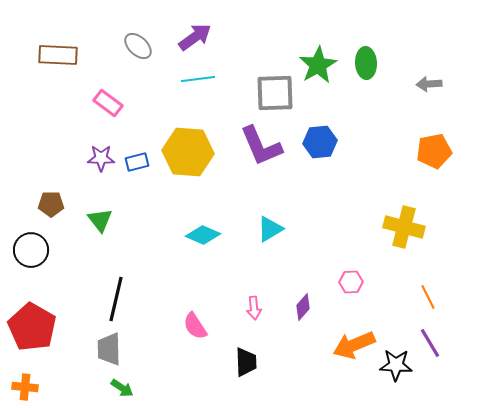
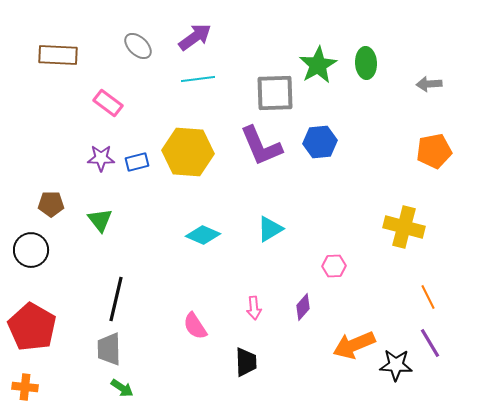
pink hexagon: moved 17 px left, 16 px up
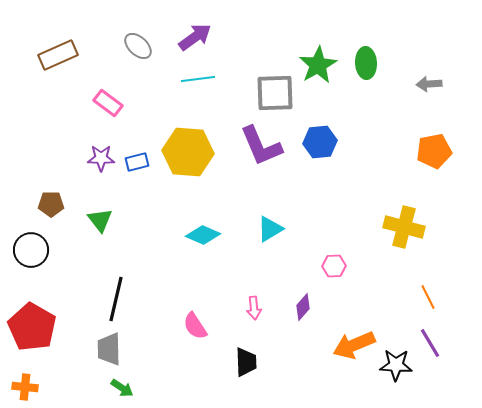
brown rectangle: rotated 27 degrees counterclockwise
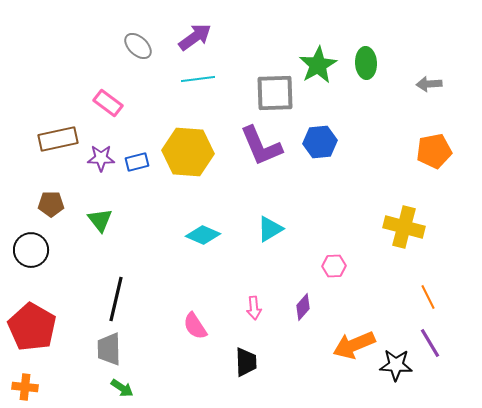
brown rectangle: moved 84 px down; rotated 12 degrees clockwise
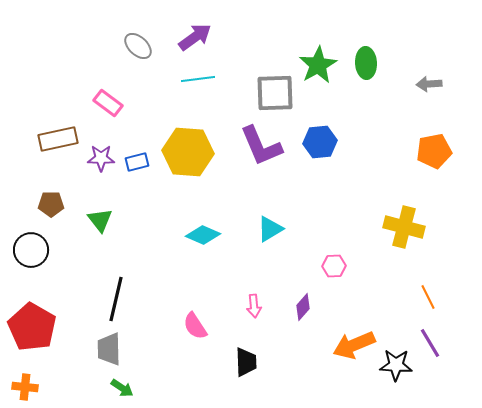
pink arrow: moved 2 px up
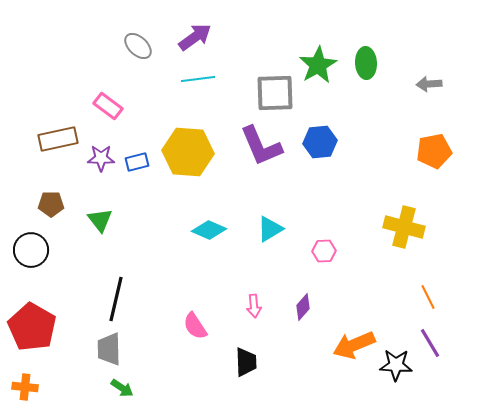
pink rectangle: moved 3 px down
cyan diamond: moved 6 px right, 5 px up
pink hexagon: moved 10 px left, 15 px up
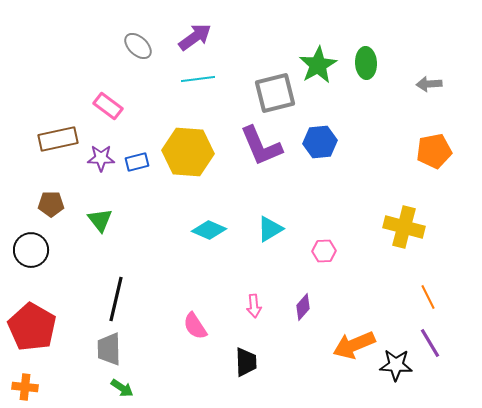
gray square: rotated 12 degrees counterclockwise
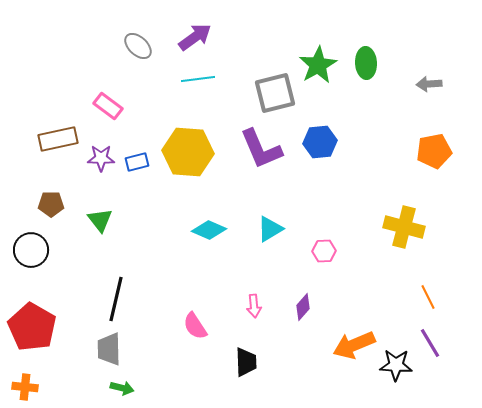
purple L-shape: moved 3 px down
green arrow: rotated 20 degrees counterclockwise
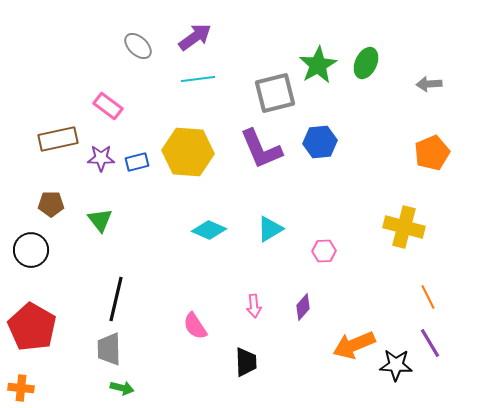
green ellipse: rotated 28 degrees clockwise
orange pentagon: moved 2 px left, 2 px down; rotated 12 degrees counterclockwise
orange cross: moved 4 px left, 1 px down
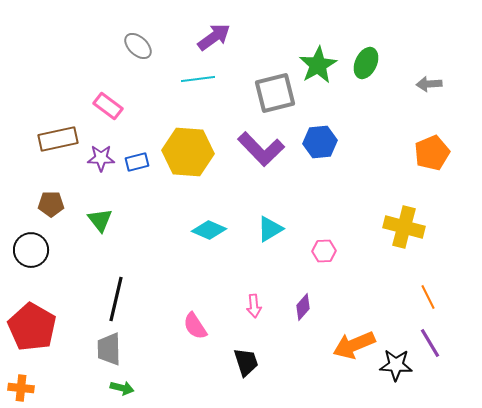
purple arrow: moved 19 px right
purple L-shape: rotated 21 degrees counterclockwise
black trapezoid: rotated 16 degrees counterclockwise
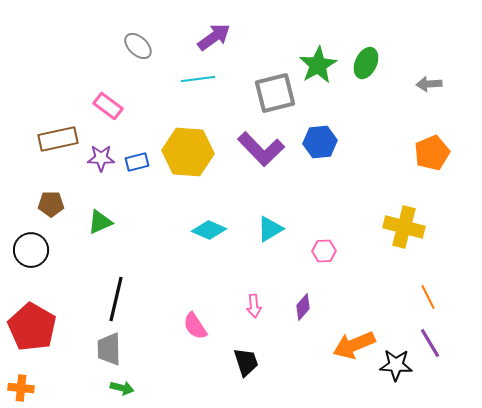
green triangle: moved 2 px down; rotated 44 degrees clockwise
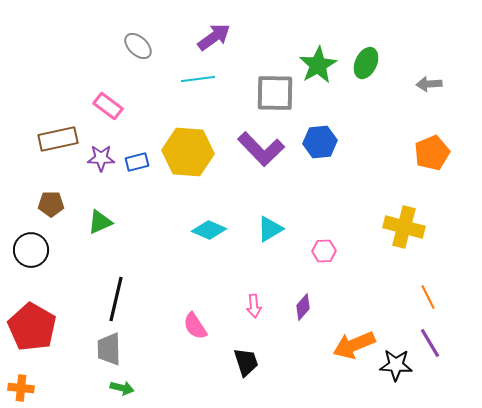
gray square: rotated 15 degrees clockwise
